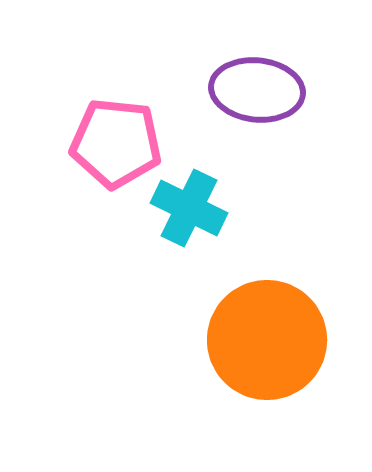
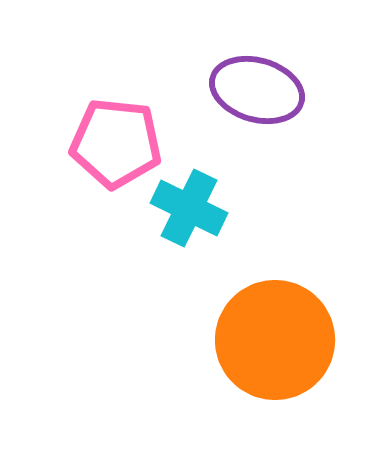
purple ellipse: rotated 10 degrees clockwise
orange circle: moved 8 px right
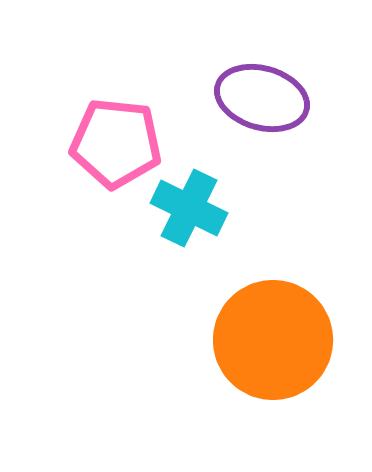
purple ellipse: moved 5 px right, 8 px down
orange circle: moved 2 px left
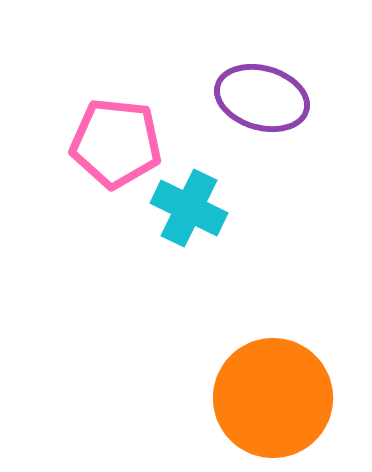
orange circle: moved 58 px down
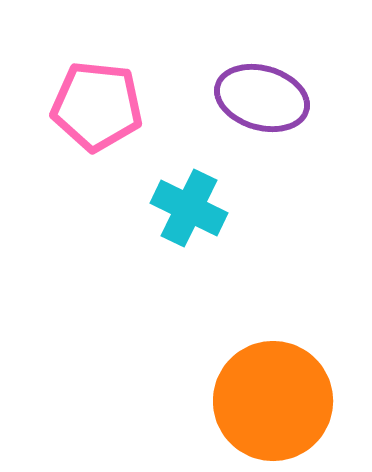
pink pentagon: moved 19 px left, 37 px up
orange circle: moved 3 px down
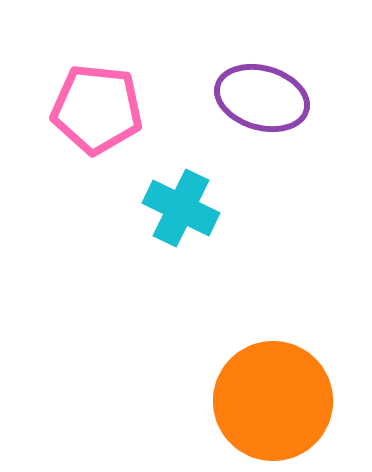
pink pentagon: moved 3 px down
cyan cross: moved 8 px left
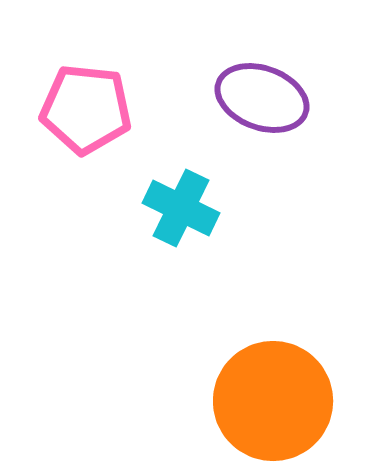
purple ellipse: rotated 4 degrees clockwise
pink pentagon: moved 11 px left
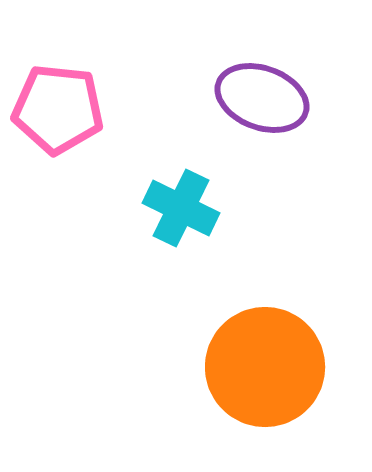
pink pentagon: moved 28 px left
orange circle: moved 8 px left, 34 px up
